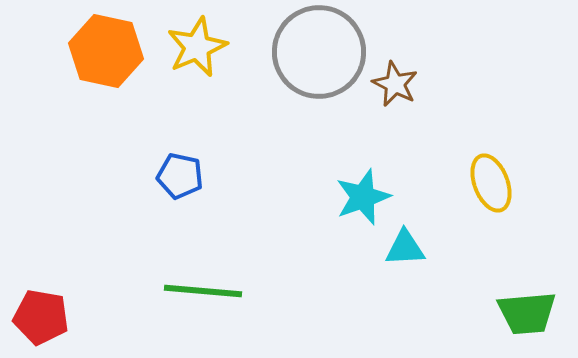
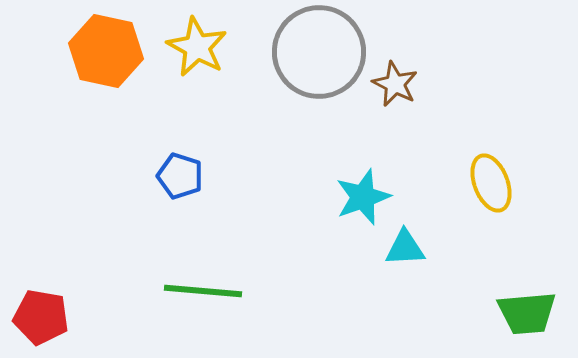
yellow star: rotated 20 degrees counterclockwise
blue pentagon: rotated 6 degrees clockwise
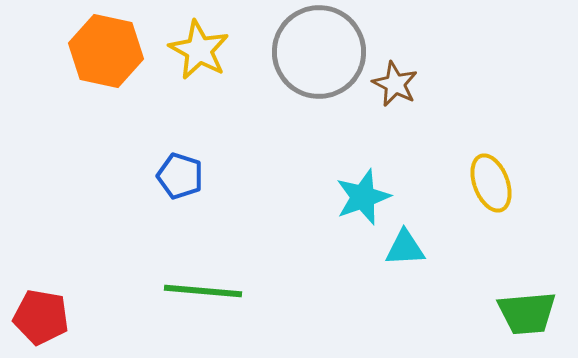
yellow star: moved 2 px right, 3 px down
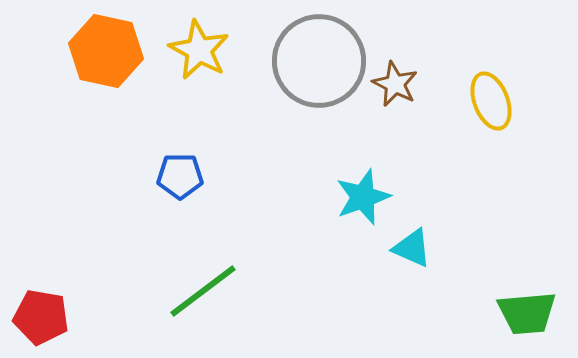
gray circle: moved 9 px down
blue pentagon: rotated 18 degrees counterclockwise
yellow ellipse: moved 82 px up
cyan triangle: moved 7 px right; rotated 27 degrees clockwise
green line: rotated 42 degrees counterclockwise
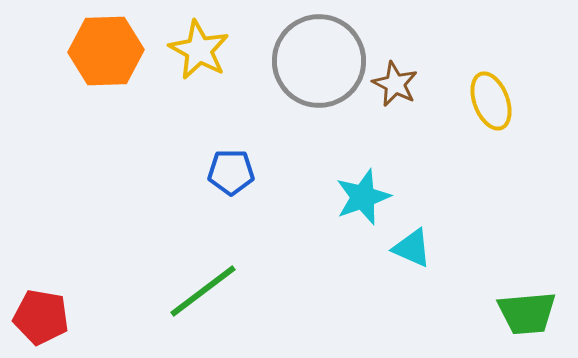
orange hexagon: rotated 14 degrees counterclockwise
blue pentagon: moved 51 px right, 4 px up
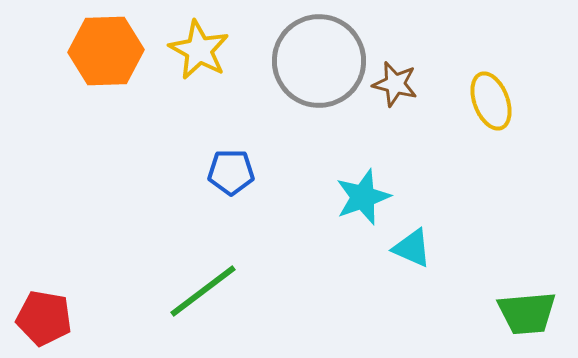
brown star: rotated 12 degrees counterclockwise
red pentagon: moved 3 px right, 1 px down
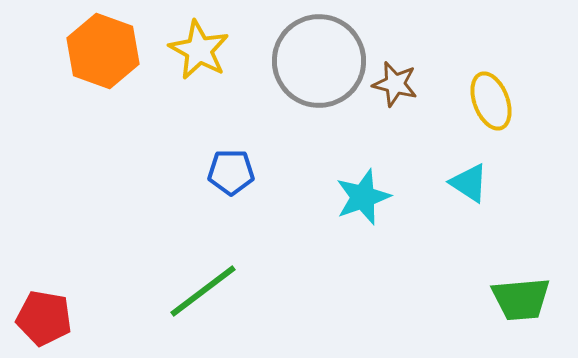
orange hexagon: moved 3 px left; rotated 22 degrees clockwise
cyan triangle: moved 57 px right, 65 px up; rotated 9 degrees clockwise
green trapezoid: moved 6 px left, 14 px up
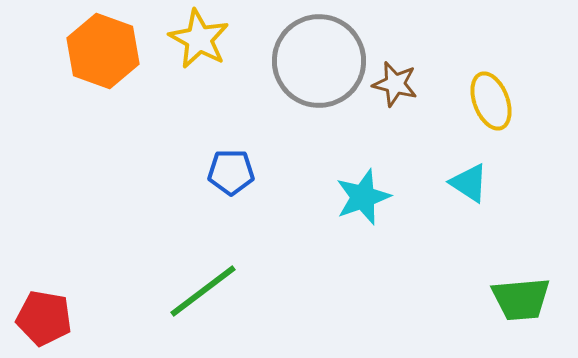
yellow star: moved 11 px up
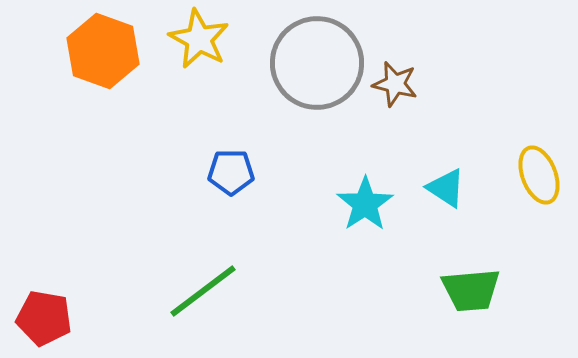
gray circle: moved 2 px left, 2 px down
yellow ellipse: moved 48 px right, 74 px down
cyan triangle: moved 23 px left, 5 px down
cyan star: moved 2 px right, 7 px down; rotated 14 degrees counterclockwise
green trapezoid: moved 50 px left, 9 px up
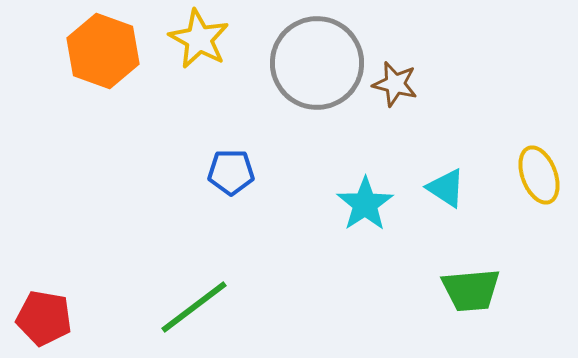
green line: moved 9 px left, 16 px down
